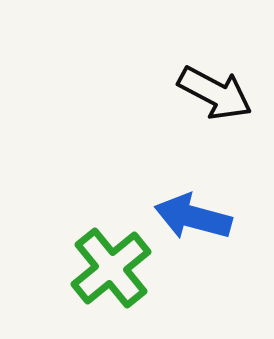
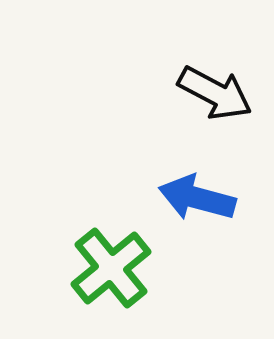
blue arrow: moved 4 px right, 19 px up
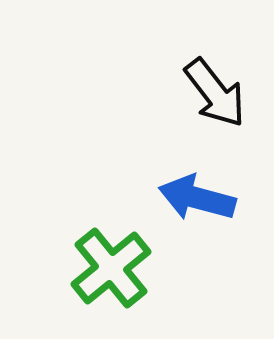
black arrow: rotated 24 degrees clockwise
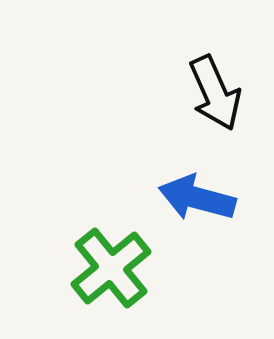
black arrow: rotated 14 degrees clockwise
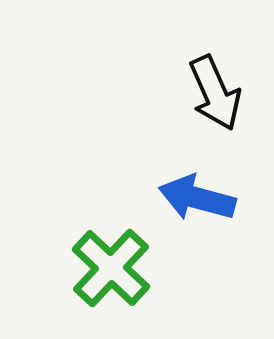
green cross: rotated 8 degrees counterclockwise
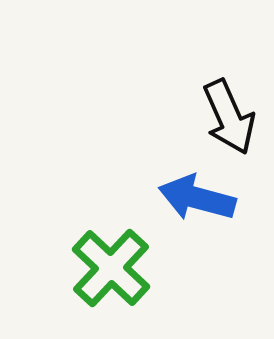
black arrow: moved 14 px right, 24 px down
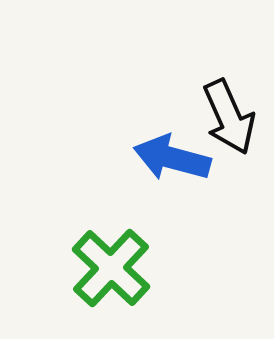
blue arrow: moved 25 px left, 40 px up
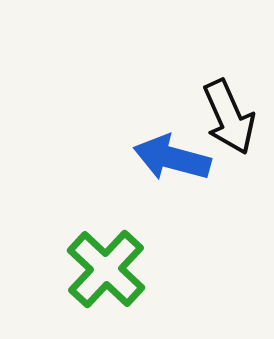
green cross: moved 5 px left, 1 px down
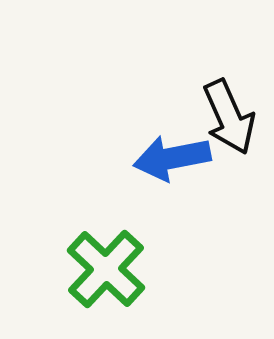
blue arrow: rotated 26 degrees counterclockwise
